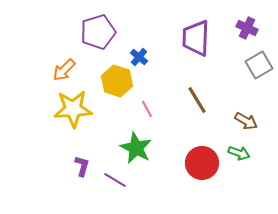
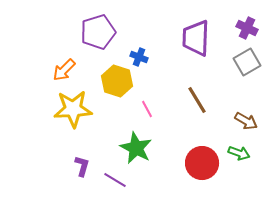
blue cross: rotated 18 degrees counterclockwise
gray square: moved 12 px left, 3 px up
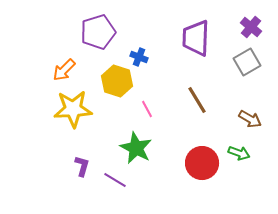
purple cross: moved 4 px right, 1 px up; rotated 15 degrees clockwise
brown arrow: moved 4 px right, 2 px up
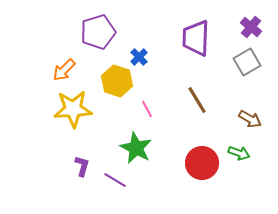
blue cross: rotated 24 degrees clockwise
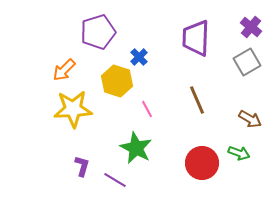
brown line: rotated 8 degrees clockwise
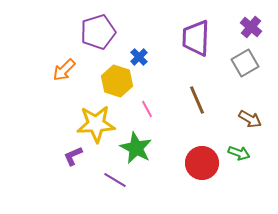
gray square: moved 2 px left, 1 px down
yellow star: moved 23 px right, 15 px down
purple L-shape: moved 9 px left, 10 px up; rotated 130 degrees counterclockwise
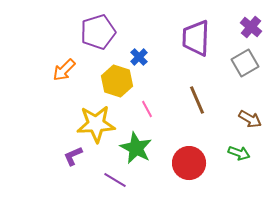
red circle: moved 13 px left
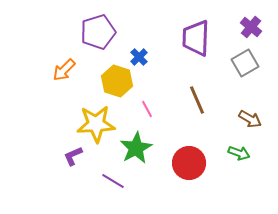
green star: rotated 16 degrees clockwise
purple line: moved 2 px left, 1 px down
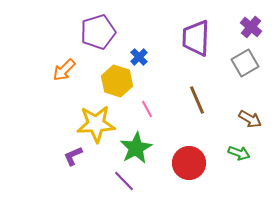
purple line: moved 11 px right; rotated 15 degrees clockwise
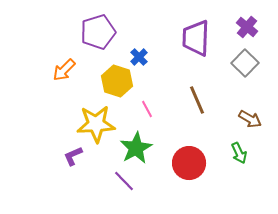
purple cross: moved 4 px left
gray square: rotated 16 degrees counterclockwise
green arrow: rotated 45 degrees clockwise
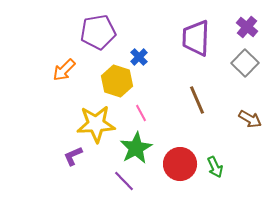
purple pentagon: rotated 8 degrees clockwise
pink line: moved 6 px left, 4 px down
green arrow: moved 24 px left, 14 px down
red circle: moved 9 px left, 1 px down
